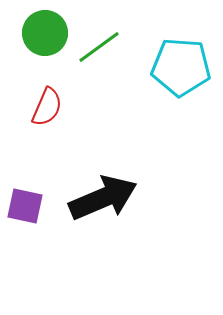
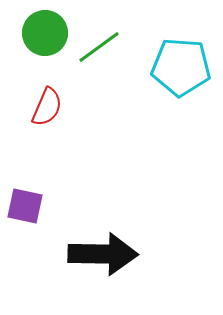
black arrow: moved 56 px down; rotated 24 degrees clockwise
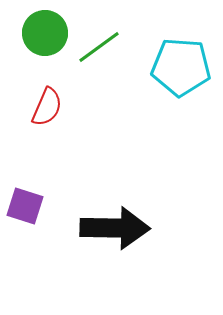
purple square: rotated 6 degrees clockwise
black arrow: moved 12 px right, 26 px up
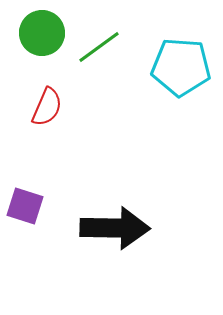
green circle: moved 3 px left
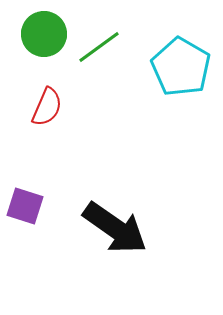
green circle: moved 2 px right, 1 px down
cyan pentagon: rotated 26 degrees clockwise
black arrow: rotated 34 degrees clockwise
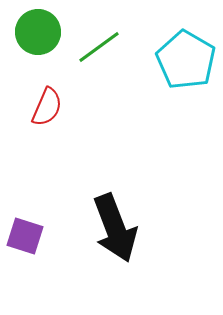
green circle: moved 6 px left, 2 px up
cyan pentagon: moved 5 px right, 7 px up
purple square: moved 30 px down
black arrow: rotated 34 degrees clockwise
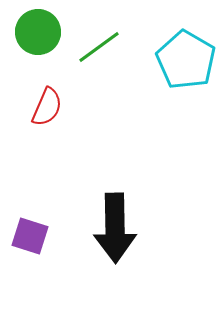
black arrow: rotated 20 degrees clockwise
purple square: moved 5 px right
